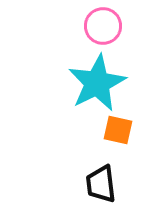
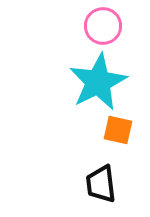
cyan star: moved 1 px right, 1 px up
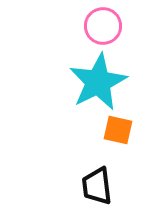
black trapezoid: moved 4 px left, 2 px down
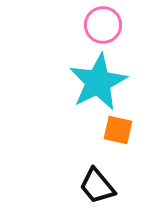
pink circle: moved 1 px up
black trapezoid: rotated 33 degrees counterclockwise
